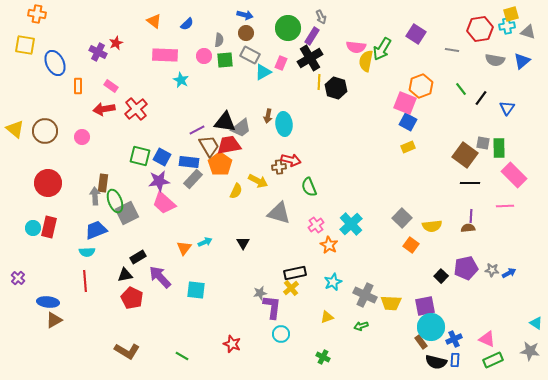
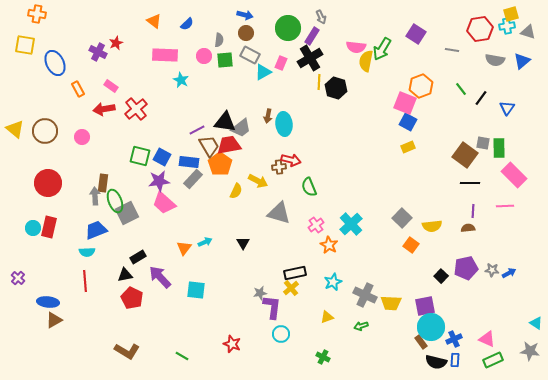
orange rectangle at (78, 86): moved 3 px down; rotated 28 degrees counterclockwise
purple line at (471, 216): moved 2 px right, 5 px up
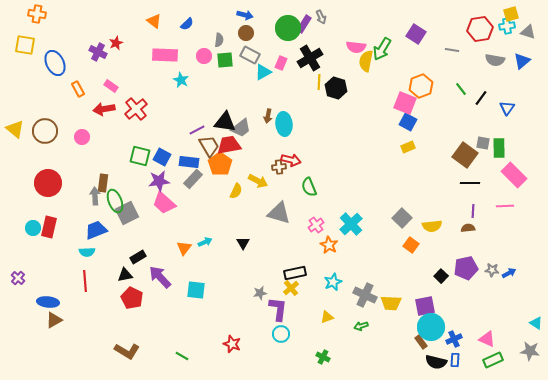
purple rectangle at (312, 36): moved 8 px left, 12 px up
purple L-shape at (272, 307): moved 6 px right, 2 px down
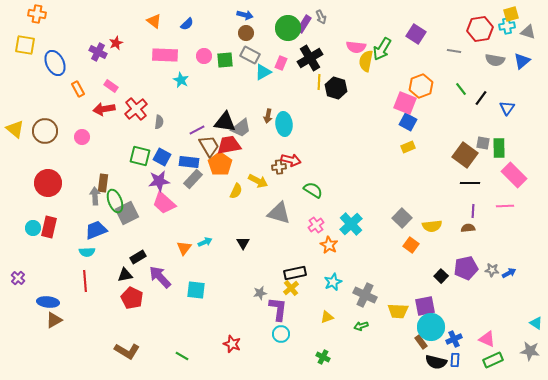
gray semicircle at (219, 40): moved 60 px left, 82 px down
gray line at (452, 50): moved 2 px right, 1 px down
green semicircle at (309, 187): moved 4 px right, 3 px down; rotated 144 degrees clockwise
yellow trapezoid at (391, 303): moved 7 px right, 8 px down
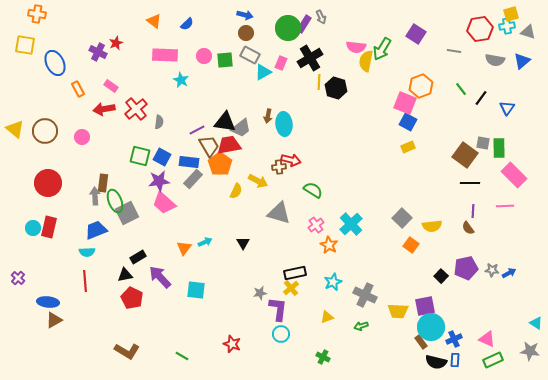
brown semicircle at (468, 228): rotated 120 degrees counterclockwise
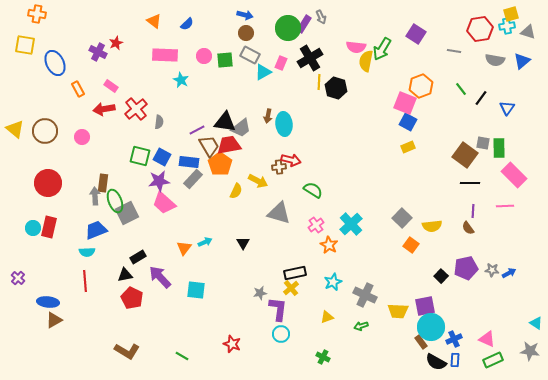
black semicircle at (436, 362): rotated 15 degrees clockwise
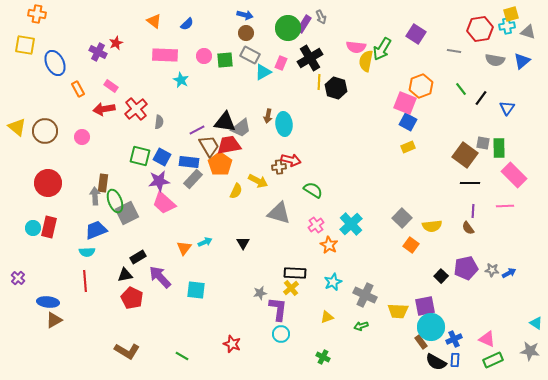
yellow triangle at (15, 129): moved 2 px right, 2 px up
black rectangle at (295, 273): rotated 15 degrees clockwise
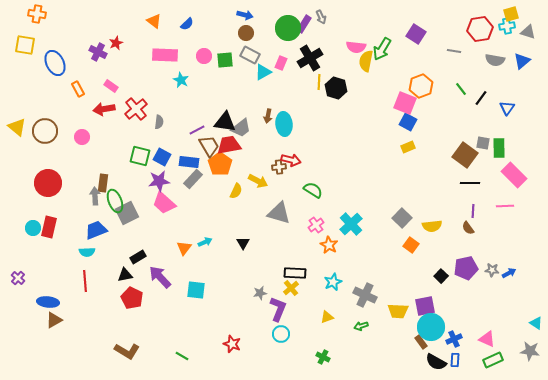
purple L-shape at (278, 309): rotated 15 degrees clockwise
